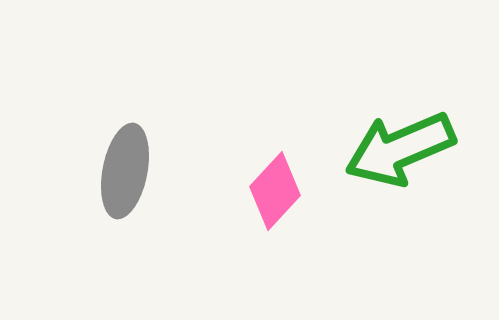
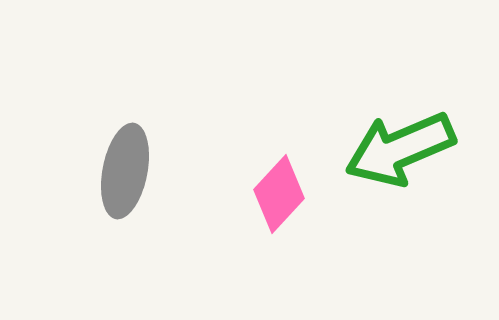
pink diamond: moved 4 px right, 3 px down
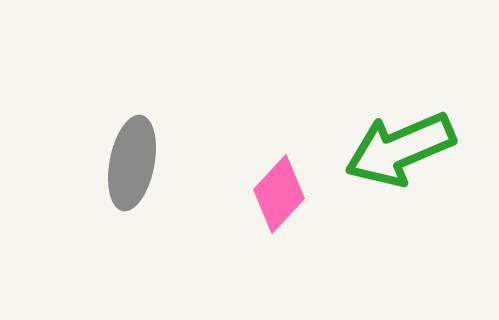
gray ellipse: moved 7 px right, 8 px up
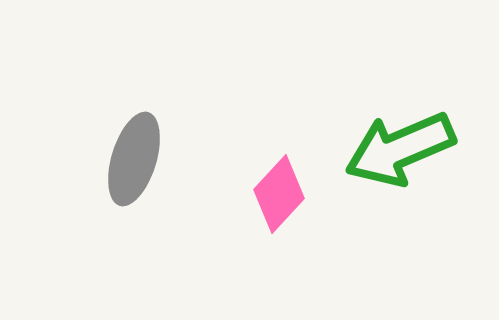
gray ellipse: moved 2 px right, 4 px up; rotated 6 degrees clockwise
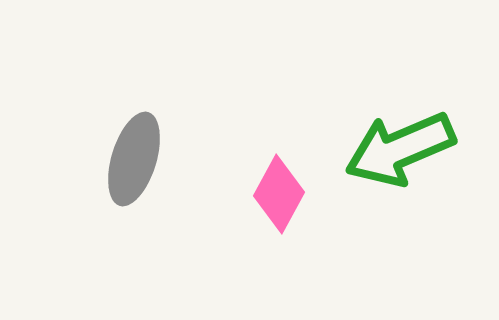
pink diamond: rotated 14 degrees counterclockwise
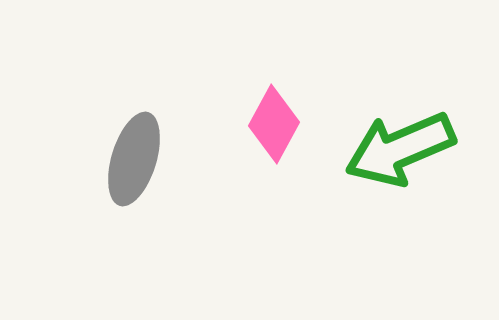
pink diamond: moved 5 px left, 70 px up
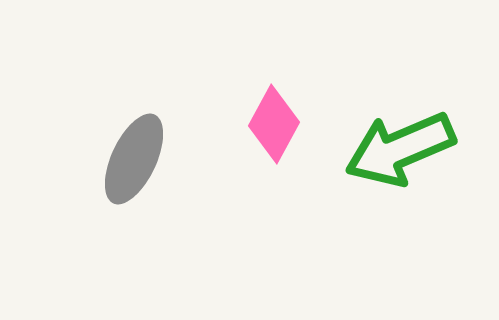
gray ellipse: rotated 8 degrees clockwise
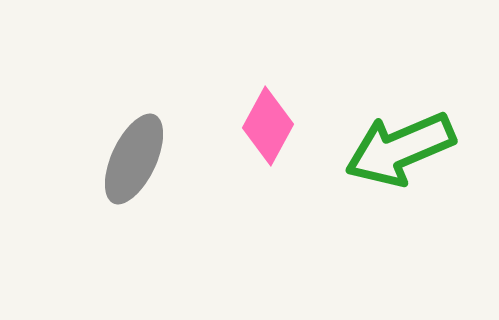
pink diamond: moved 6 px left, 2 px down
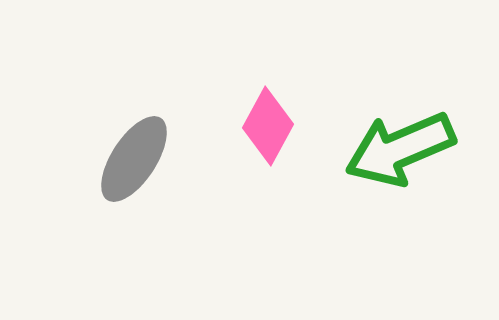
gray ellipse: rotated 8 degrees clockwise
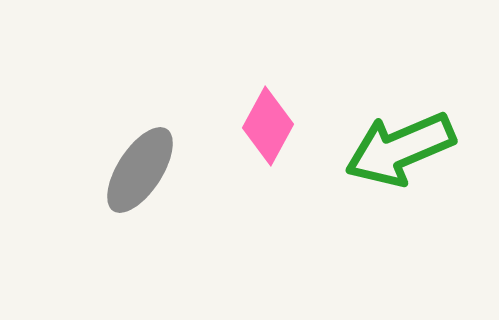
gray ellipse: moved 6 px right, 11 px down
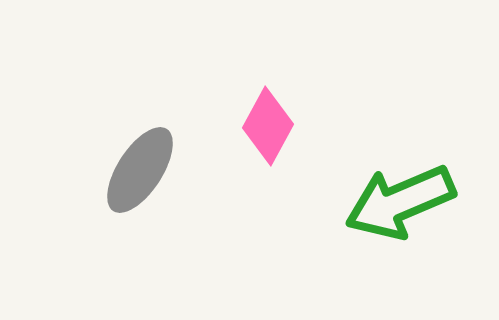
green arrow: moved 53 px down
